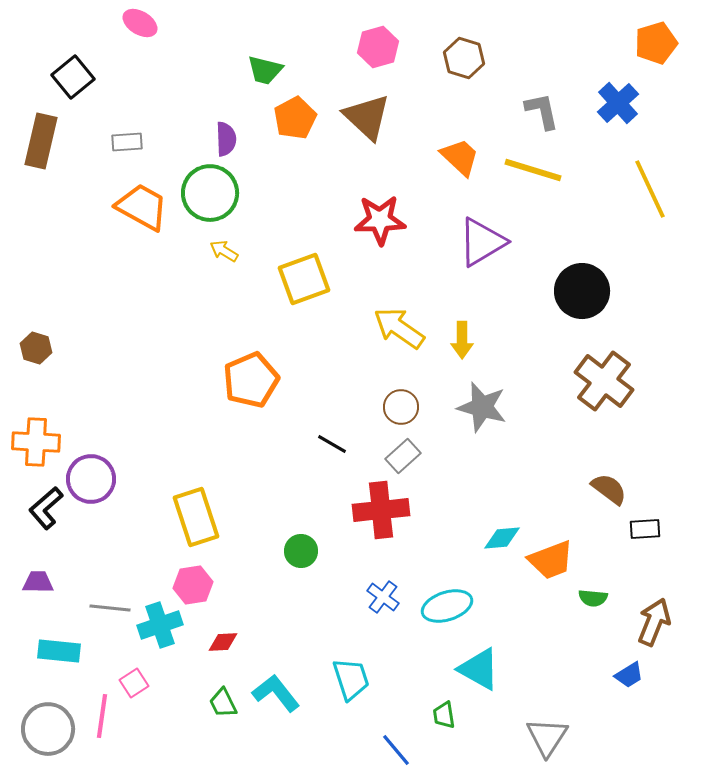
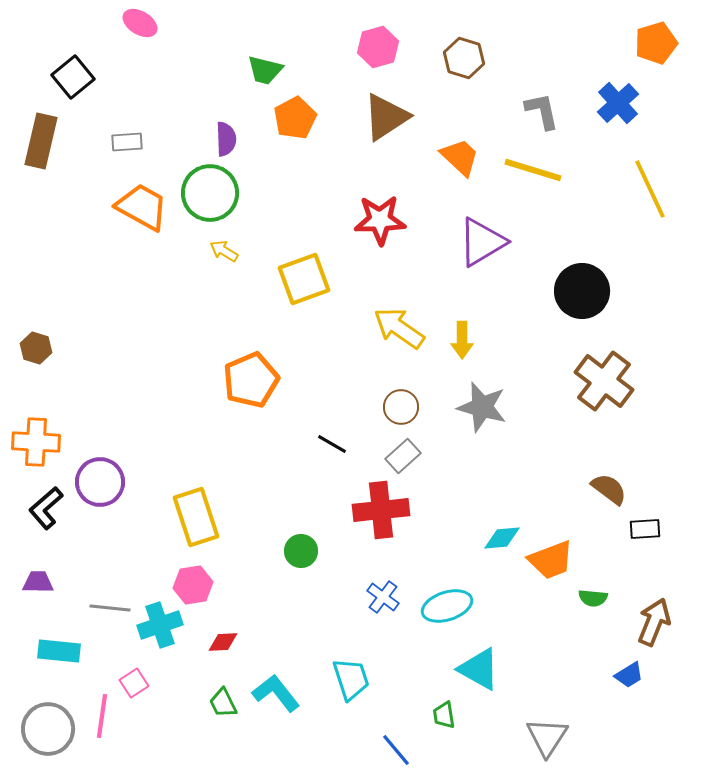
brown triangle at (367, 117): moved 19 px right; rotated 44 degrees clockwise
purple circle at (91, 479): moved 9 px right, 3 px down
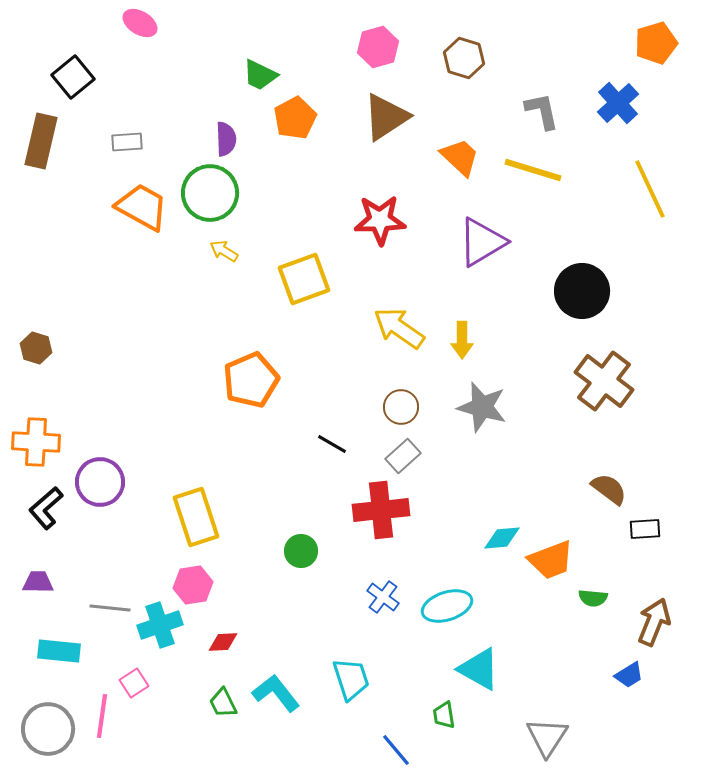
green trapezoid at (265, 70): moved 5 px left, 5 px down; rotated 12 degrees clockwise
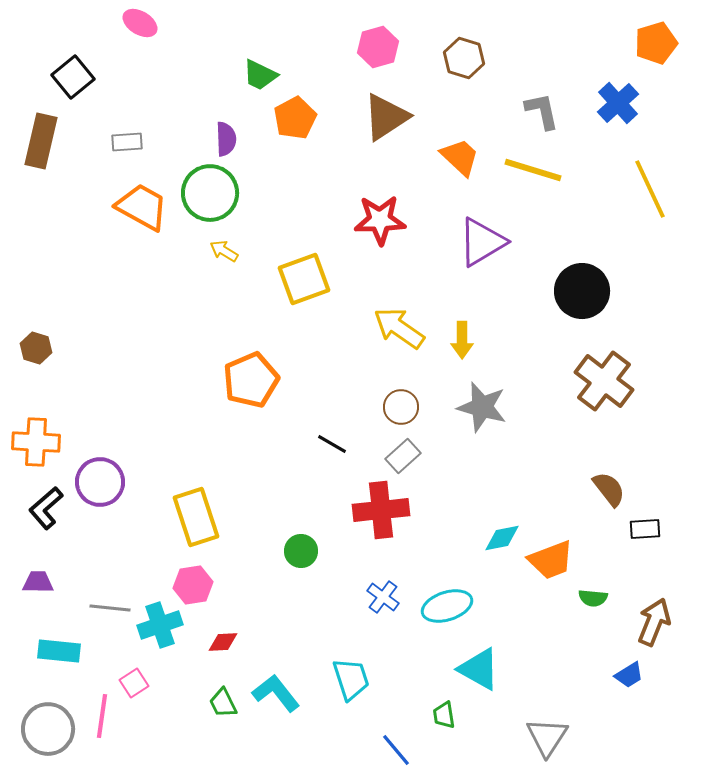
brown semicircle at (609, 489): rotated 15 degrees clockwise
cyan diamond at (502, 538): rotated 6 degrees counterclockwise
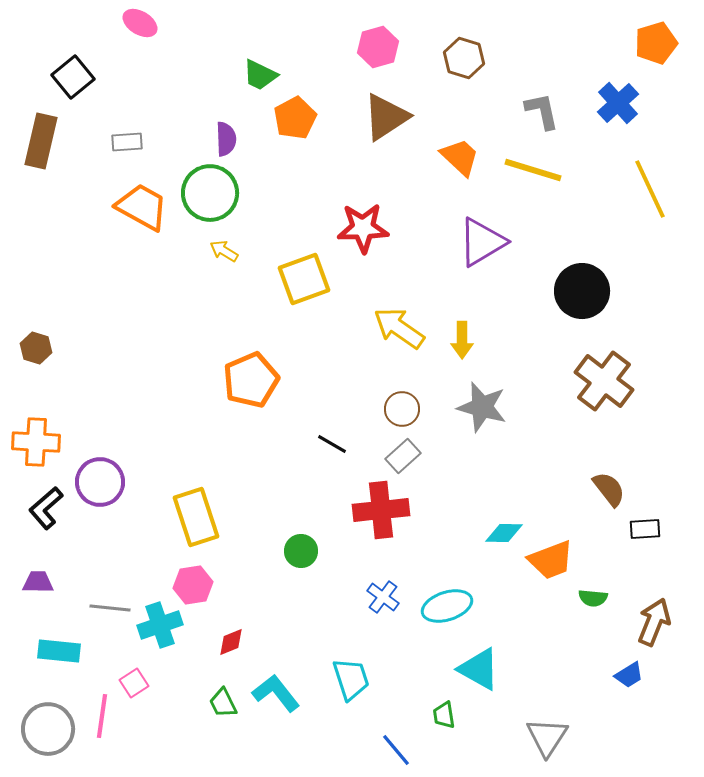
red star at (380, 220): moved 17 px left, 8 px down
brown circle at (401, 407): moved 1 px right, 2 px down
cyan diamond at (502, 538): moved 2 px right, 5 px up; rotated 12 degrees clockwise
red diamond at (223, 642): moved 8 px right; rotated 20 degrees counterclockwise
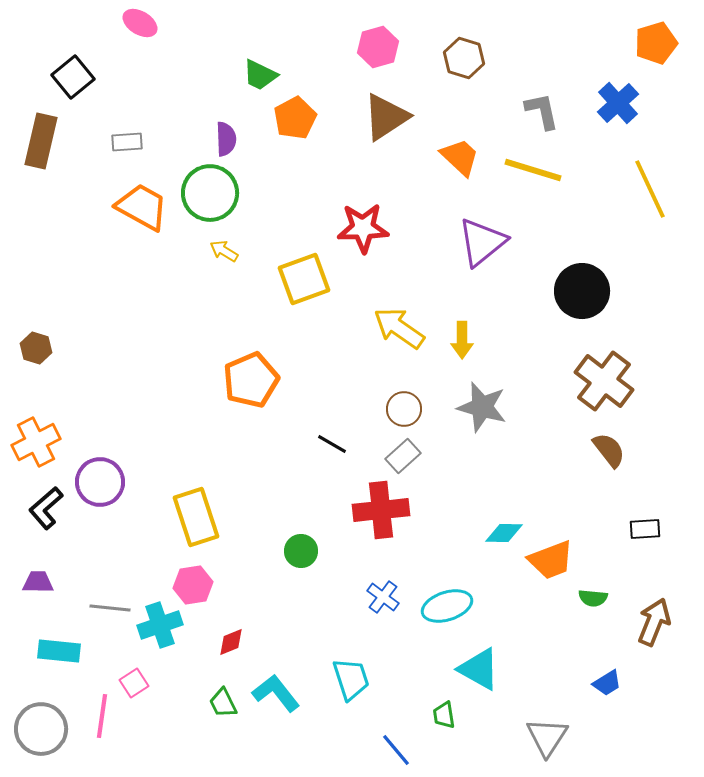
purple triangle at (482, 242): rotated 8 degrees counterclockwise
brown circle at (402, 409): moved 2 px right
orange cross at (36, 442): rotated 30 degrees counterclockwise
brown semicircle at (609, 489): moved 39 px up
blue trapezoid at (629, 675): moved 22 px left, 8 px down
gray circle at (48, 729): moved 7 px left
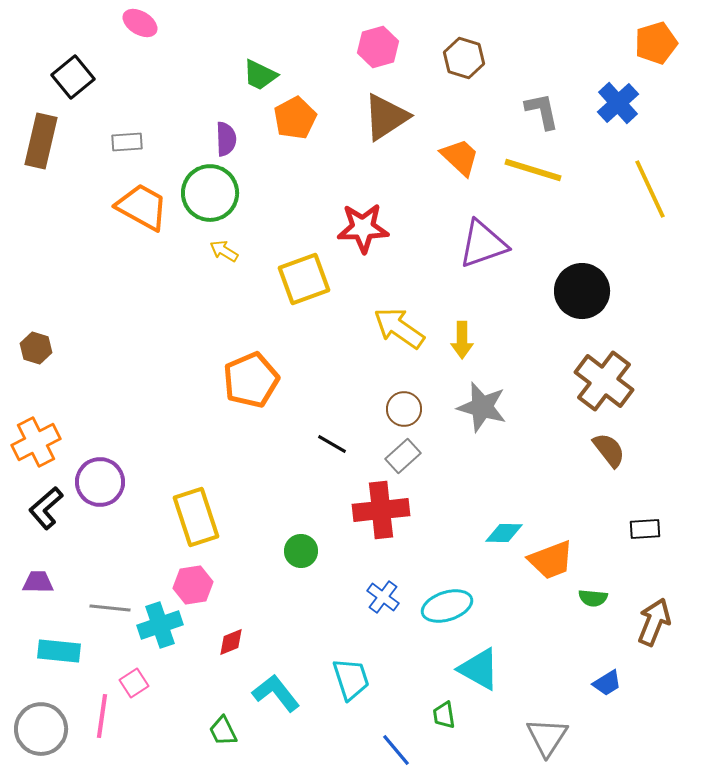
purple triangle at (482, 242): moved 1 px right, 2 px down; rotated 20 degrees clockwise
green trapezoid at (223, 703): moved 28 px down
